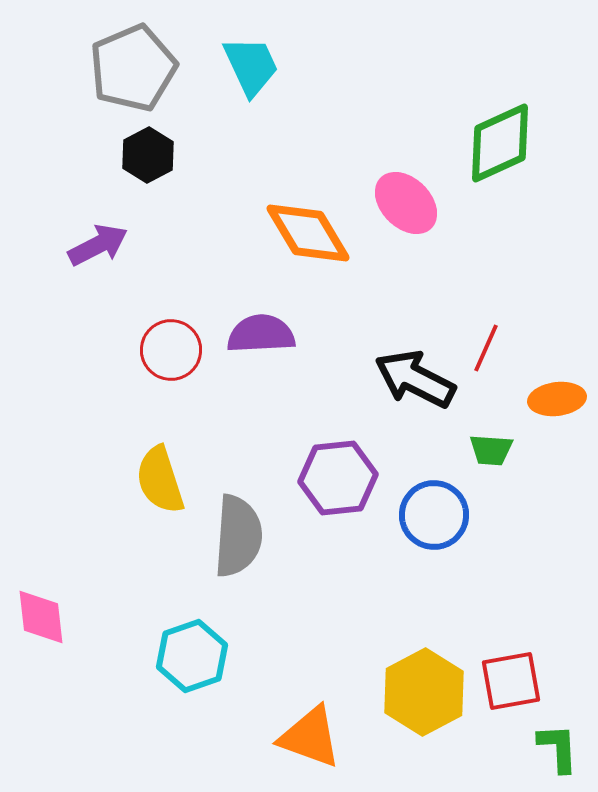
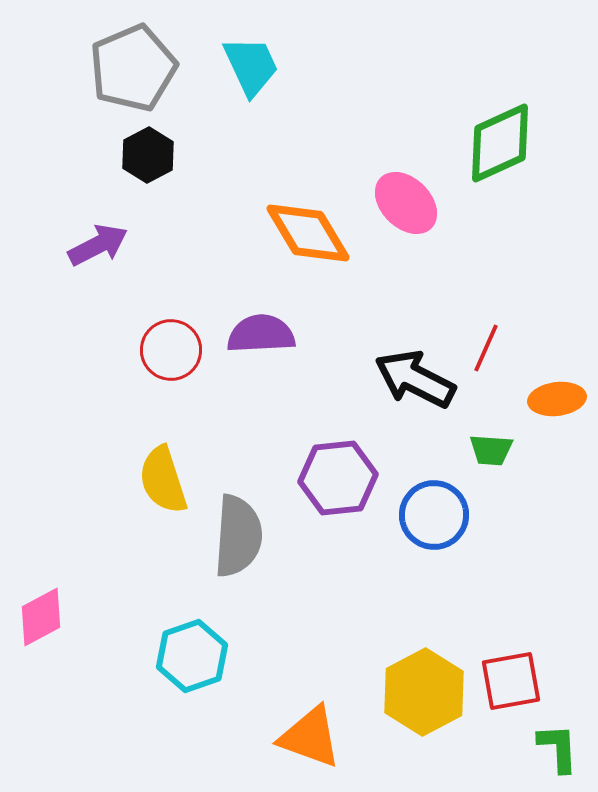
yellow semicircle: moved 3 px right
pink diamond: rotated 68 degrees clockwise
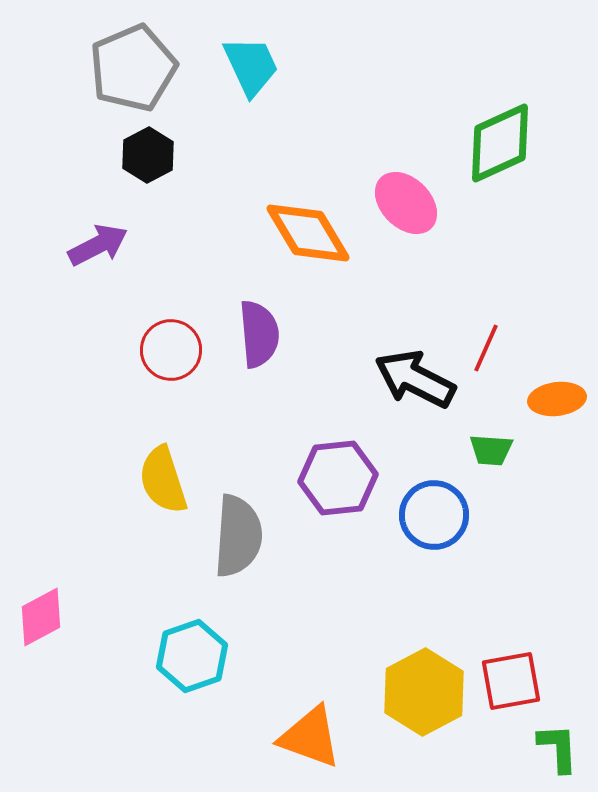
purple semicircle: moved 2 px left; rotated 88 degrees clockwise
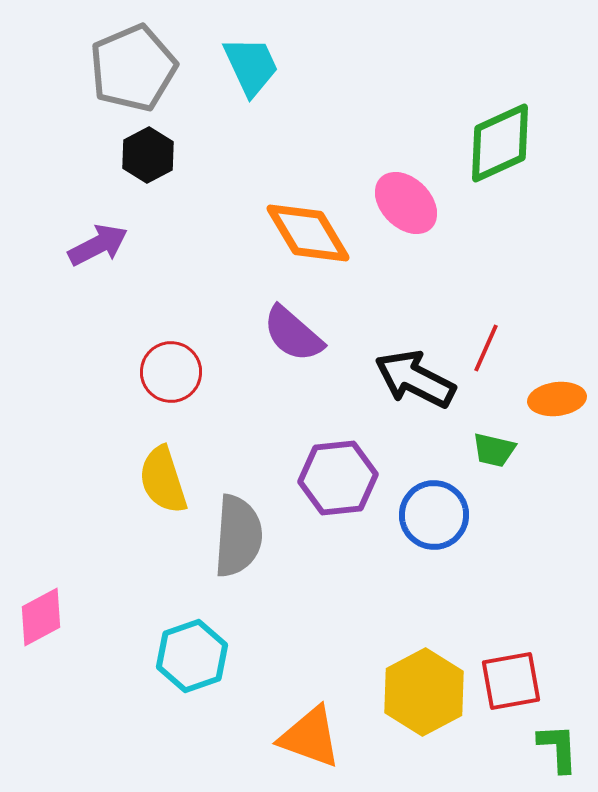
purple semicircle: moved 34 px right; rotated 136 degrees clockwise
red circle: moved 22 px down
green trapezoid: moved 3 px right; rotated 9 degrees clockwise
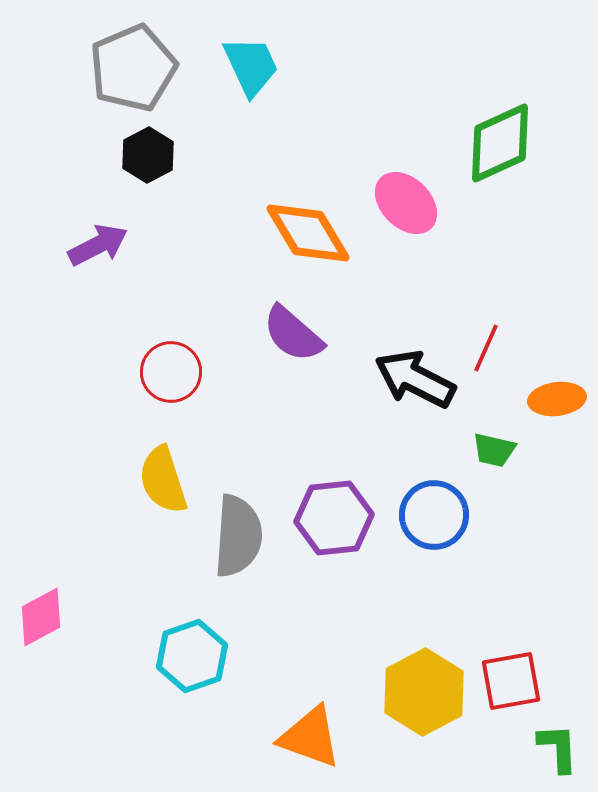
purple hexagon: moved 4 px left, 40 px down
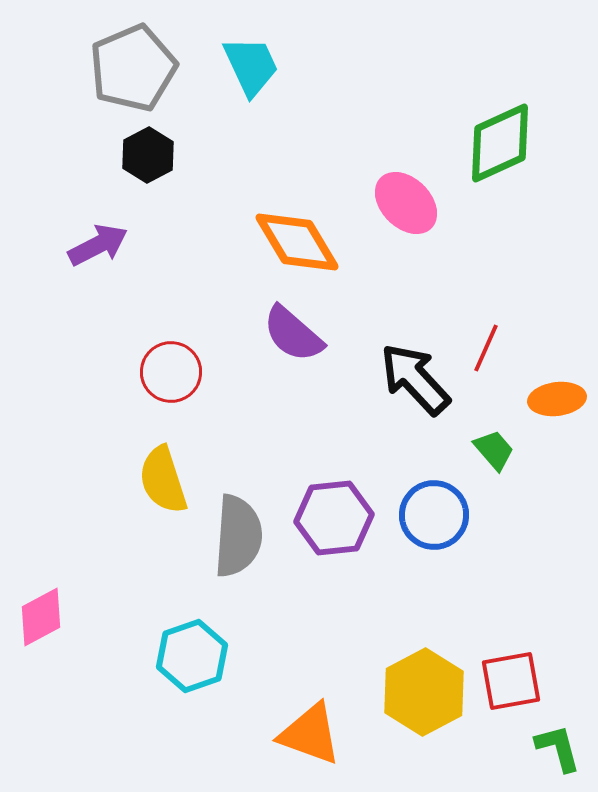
orange diamond: moved 11 px left, 9 px down
black arrow: rotated 20 degrees clockwise
green trapezoid: rotated 144 degrees counterclockwise
orange triangle: moved 3 px up
green L-shape: rotated 12 degrees counterclockwise
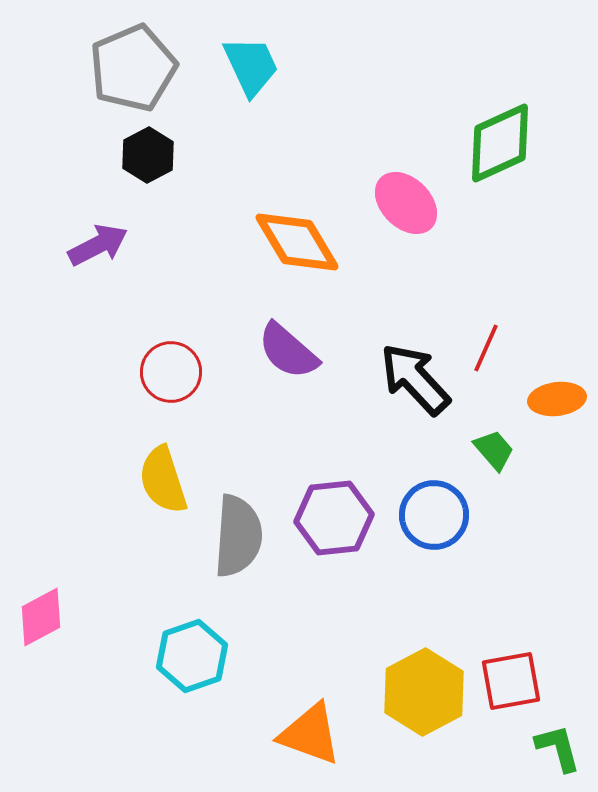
purple semicircle: moved 5 px left, 17 px down
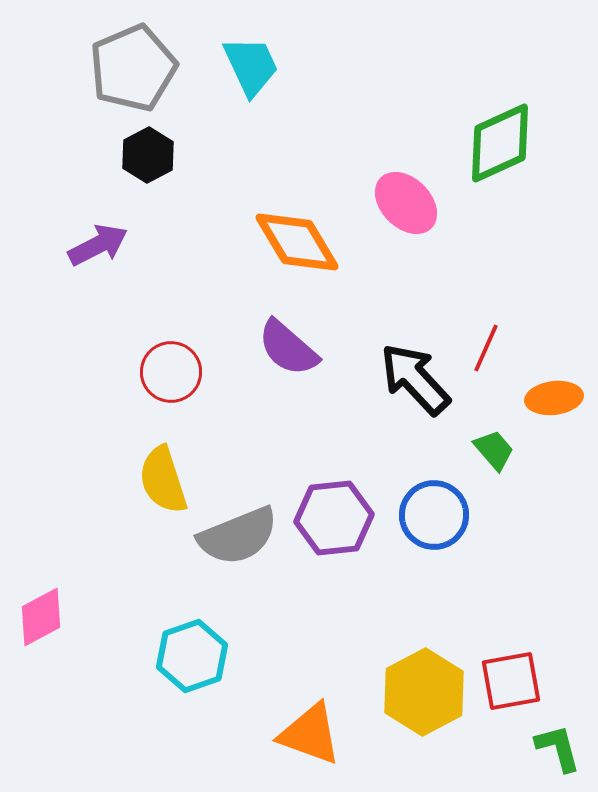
purple semicircle: moved 3 px up
orange ellipse: moved 3 px left, 1 px up
gray semicircle: rotated 64 degrees clockwise
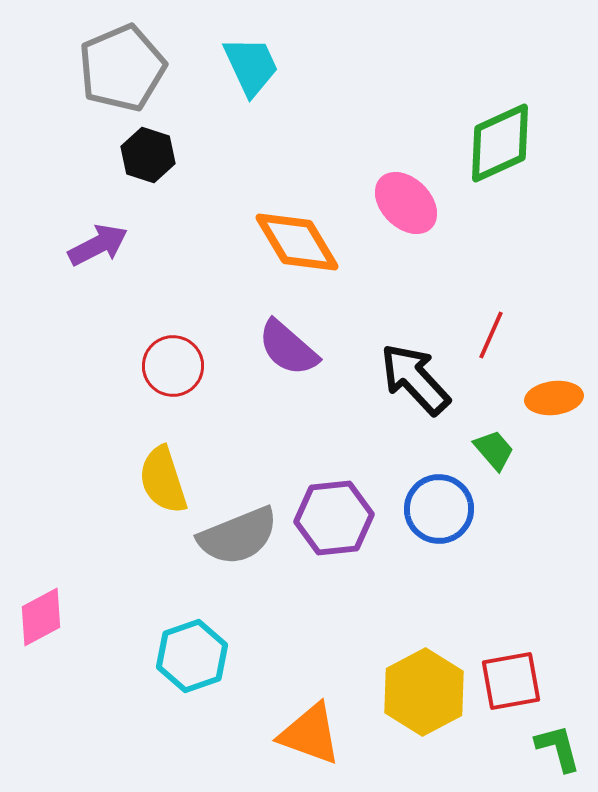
gray pentagon: moved 11 px left
black hexagon: rotated 14 degrees counterclockwise
red line: moved 5 px right, 13 px up
red circle: moved 2 px right, 6 px up
blue circle: moved 5 px right, 6 px up
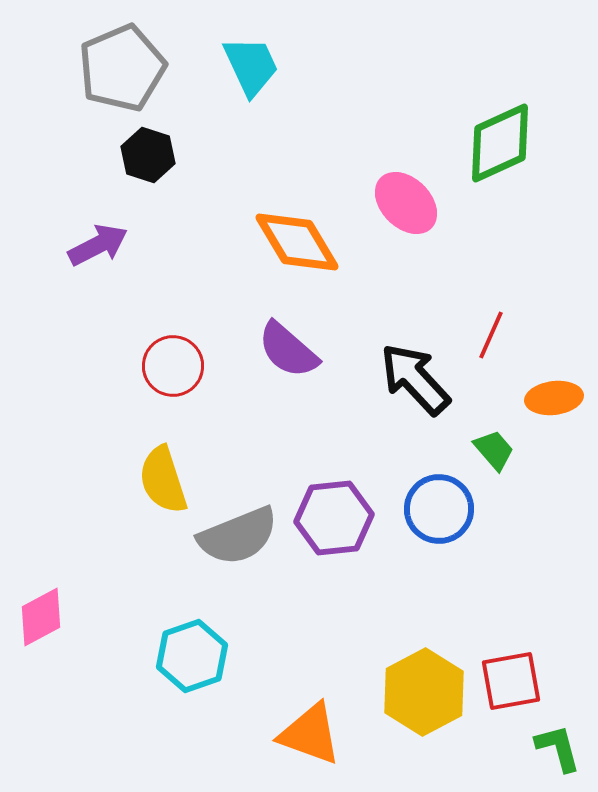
purple semicircle: moved 2 px down
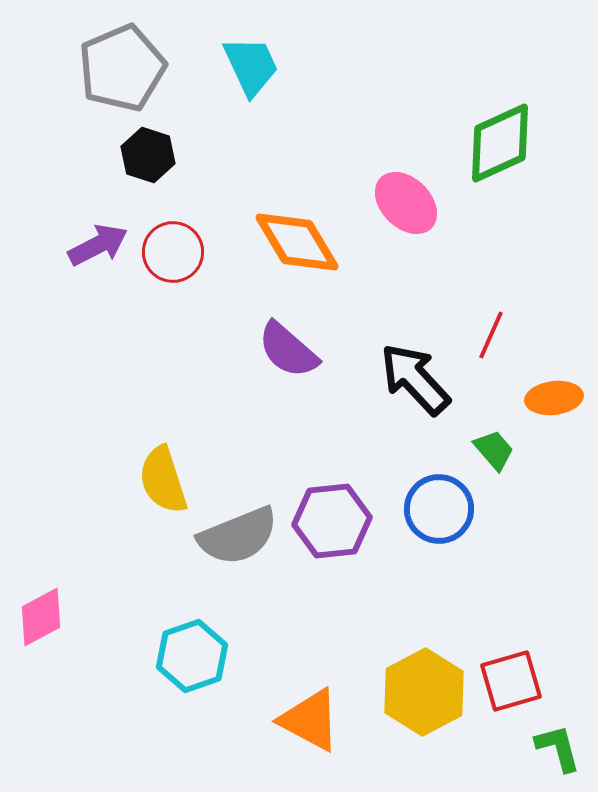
red circle: moved 114 px up
purple hexagon: moved 2 px left, 3 px down
red square: rotated 6 degrees counterclockwise
orange triangle: moved 14 px up; rotated 8 degrees clockwise
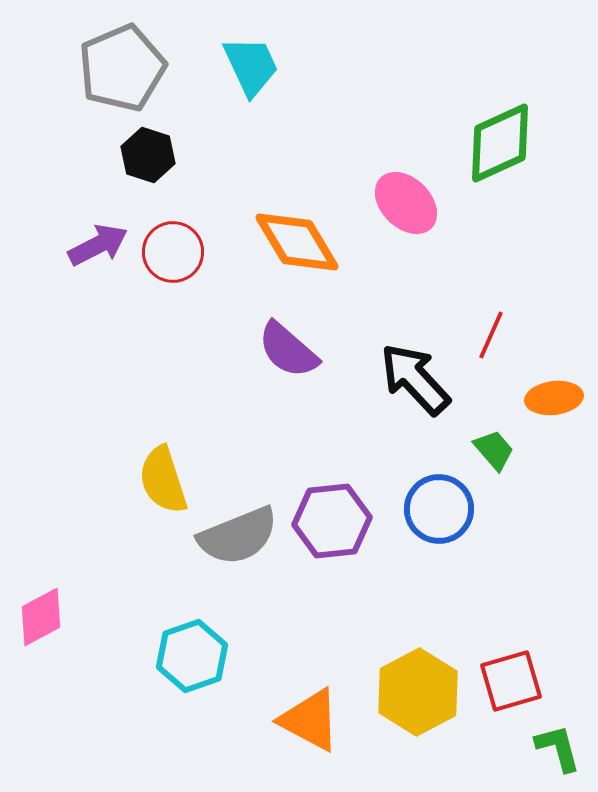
yellow hexagon: moved 6 px left
